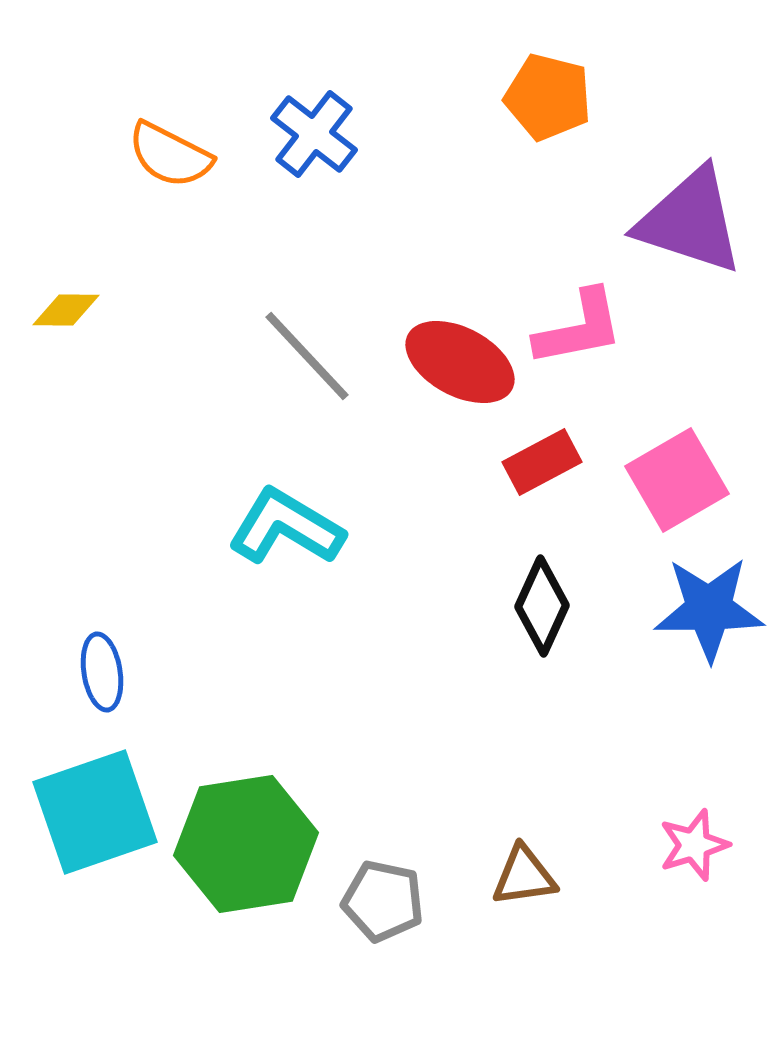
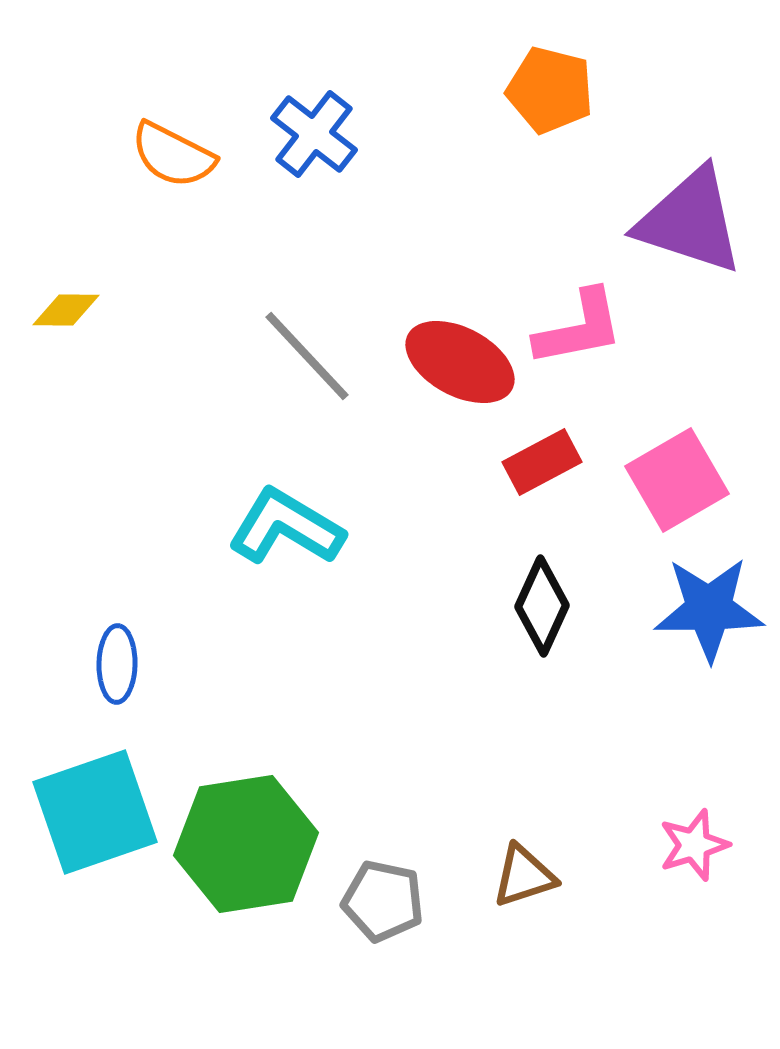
orange pentagon: moved 2 px right, 7 px up
orange semicircle: moved 3 px right
blue ellipse: moved 15 px right, 8 px up; rotated 10 degrees clockwise
brown triangle: rotated 10 degrees counterclockwise
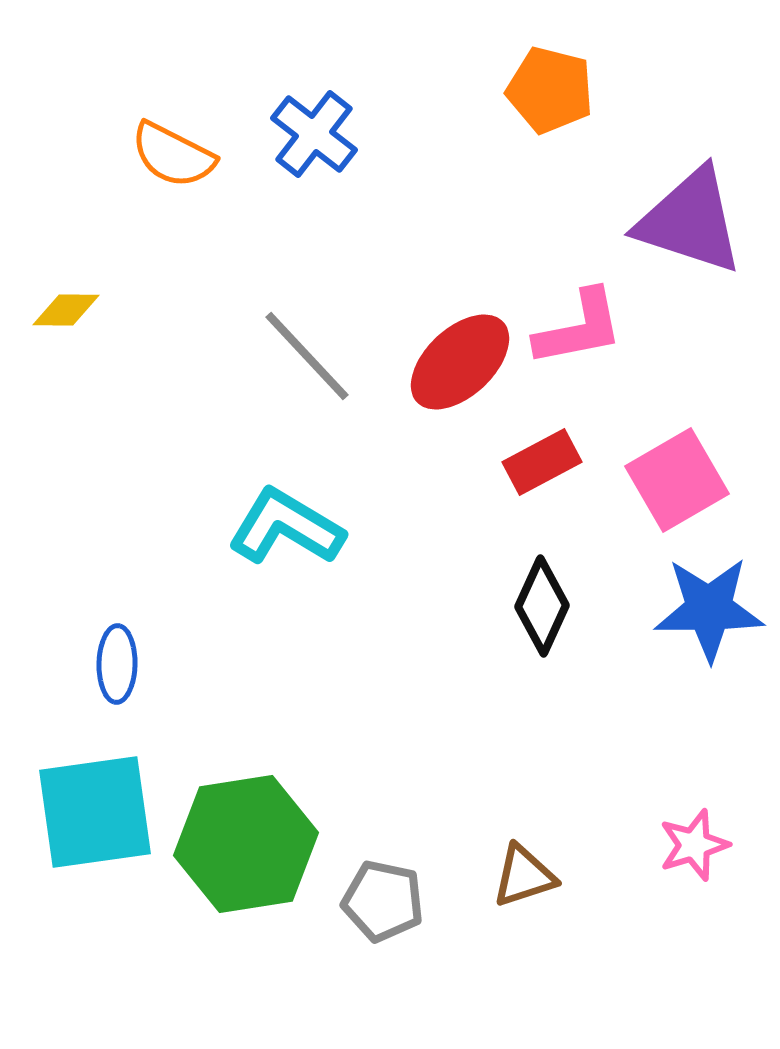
red ellipse: rotated 71 degrees counterclockwise
cyan square: rotated 11 degrees clockwise
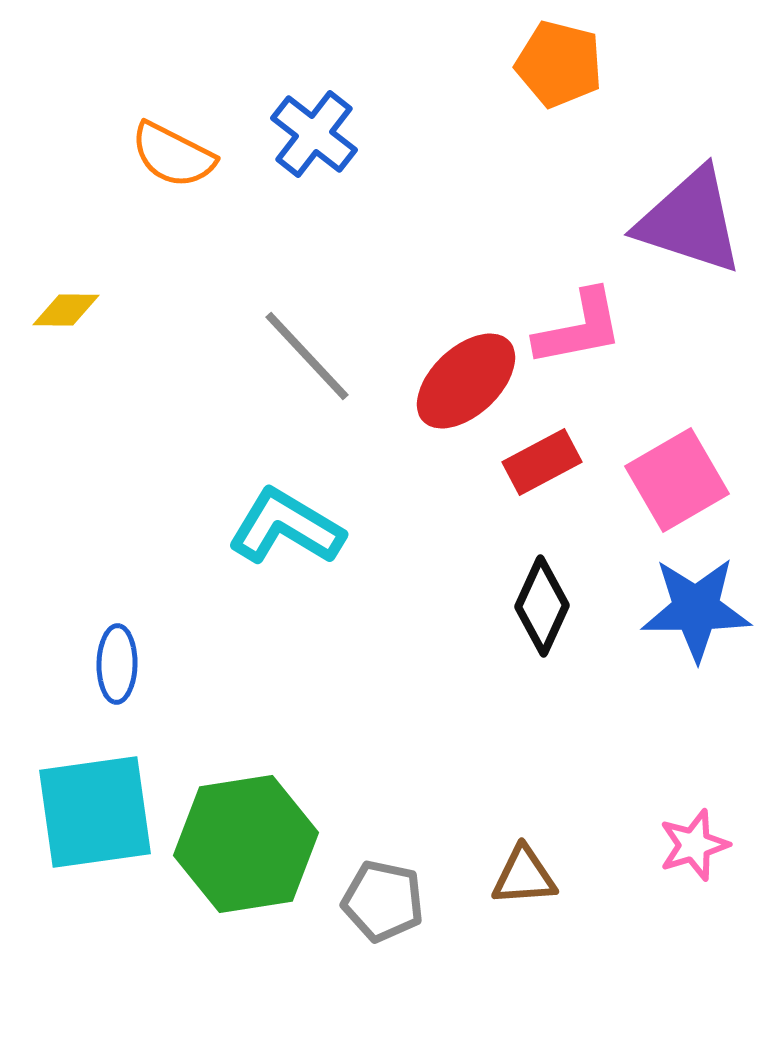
orange pentagon: moved 9 px right, 26 px up
red ellipse: moved 6 px right, 19 px down
blue star: moved 13 px left
brown triangle: rotated 14 degrees clockwise
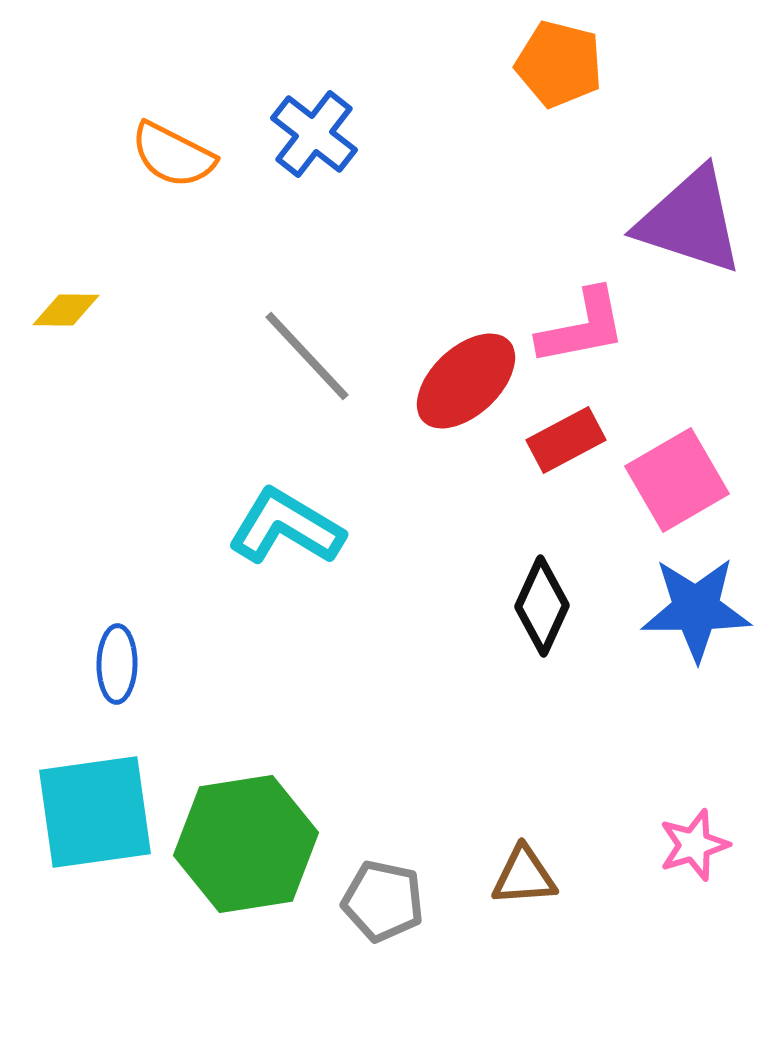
pink L-shape: moved 3 px right, 1 px up
red rectangle: moved 24 px right, 22 px up
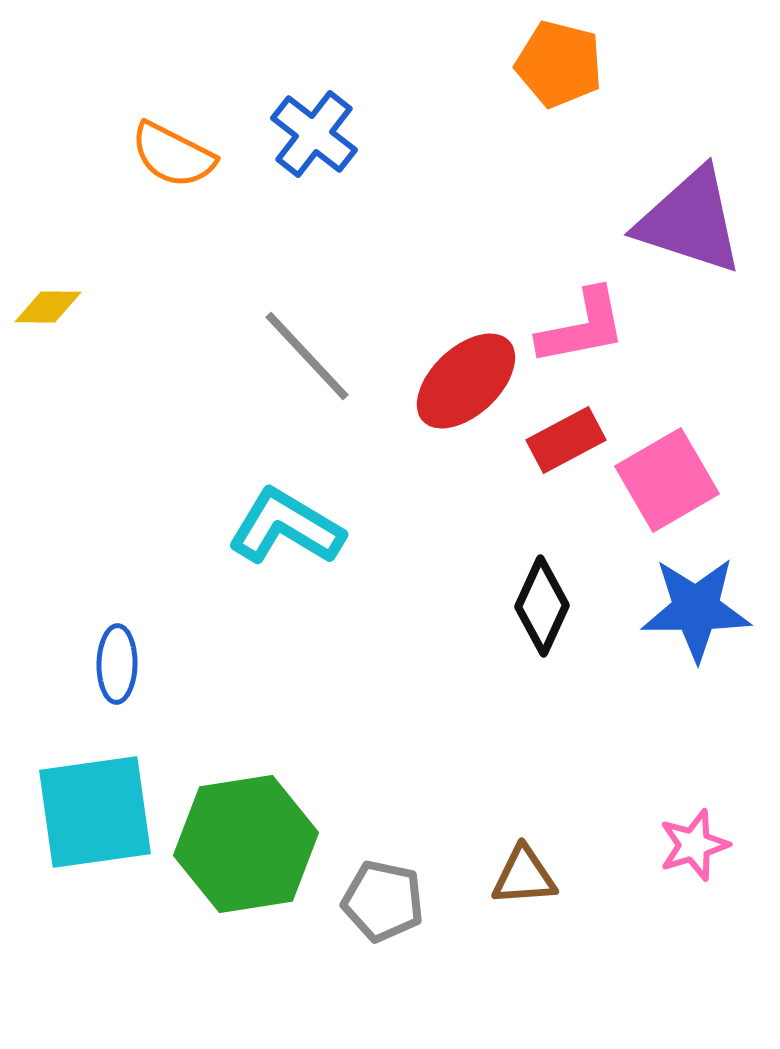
yellow diamond: moved 18 px left, 3 px up
pink square: moved 10 px left
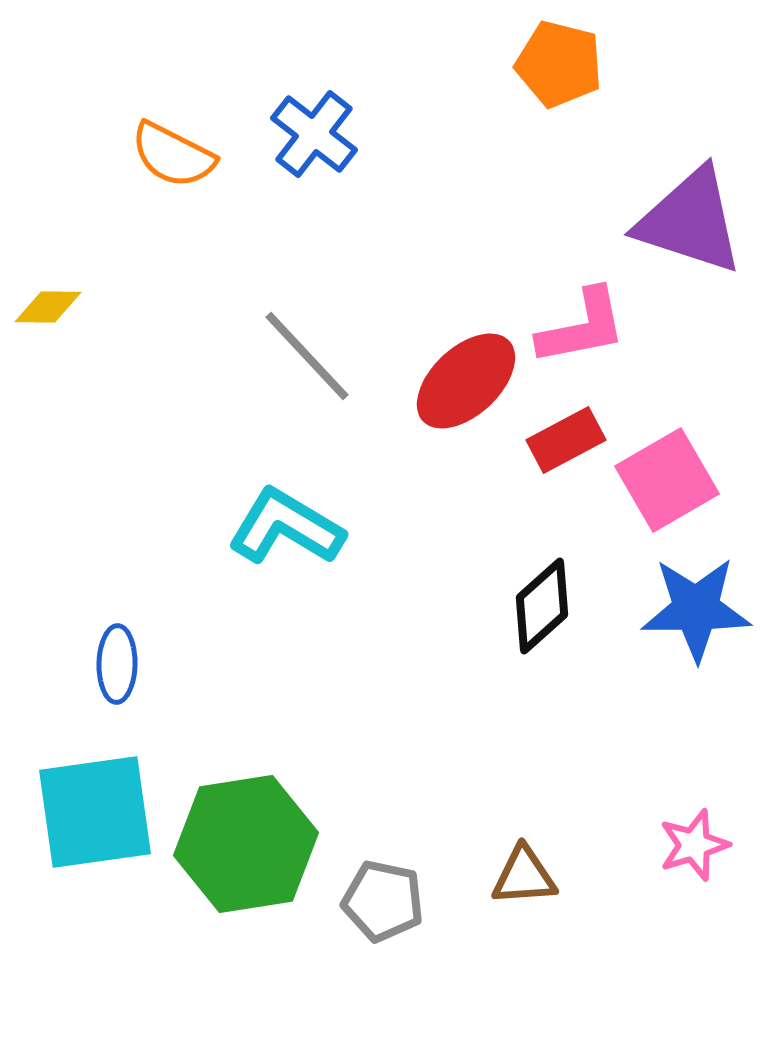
black diamond: rotated 24 degrees clockwise
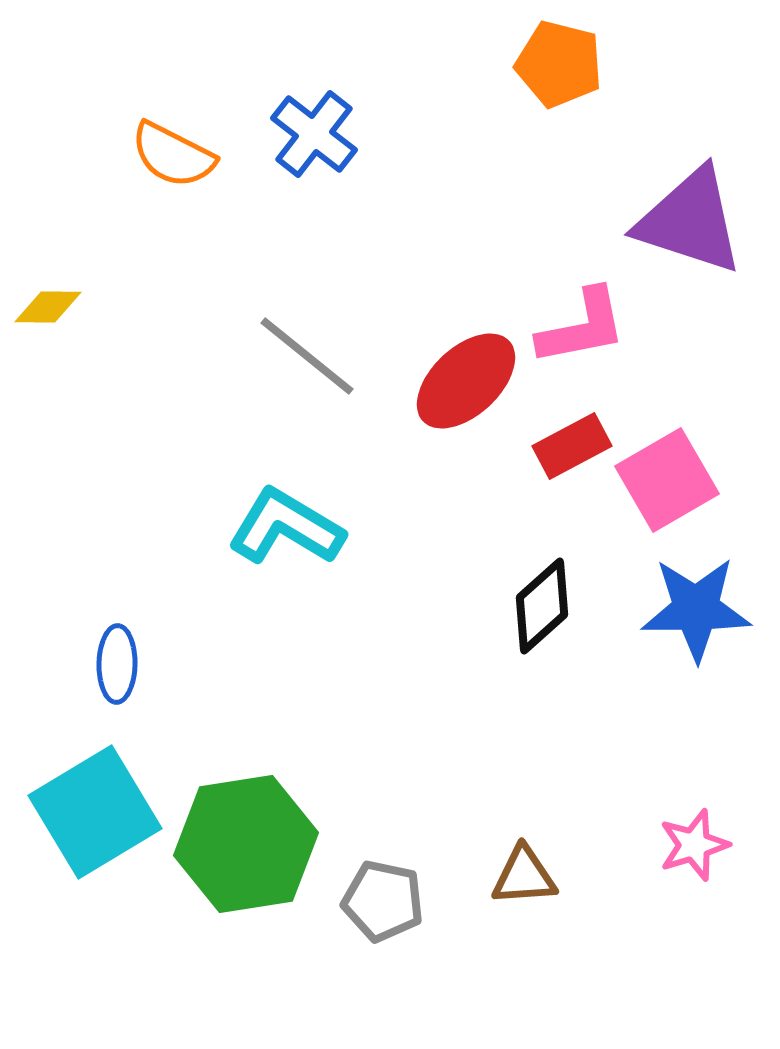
gray line: rotated 8 degrees counterclockwise
red rectangle: moved 6 px right, 6 px down
cyan square: rotated 23 degrees counterclockwise
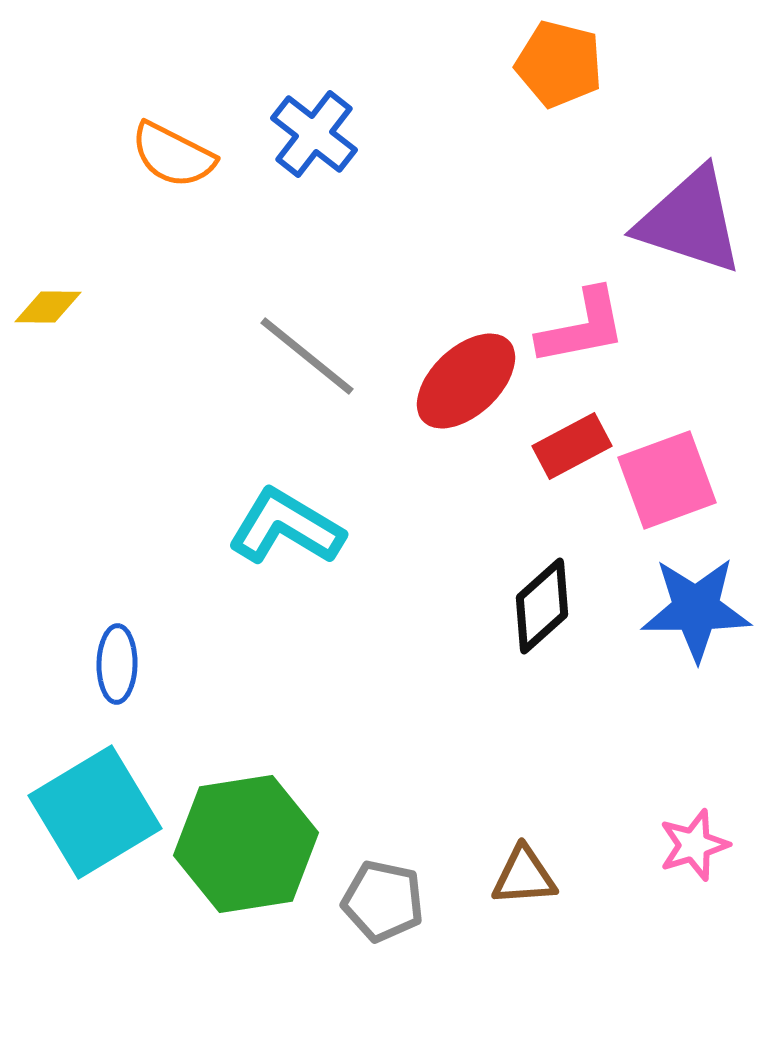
pink square: rotated 10 degrees clockwise
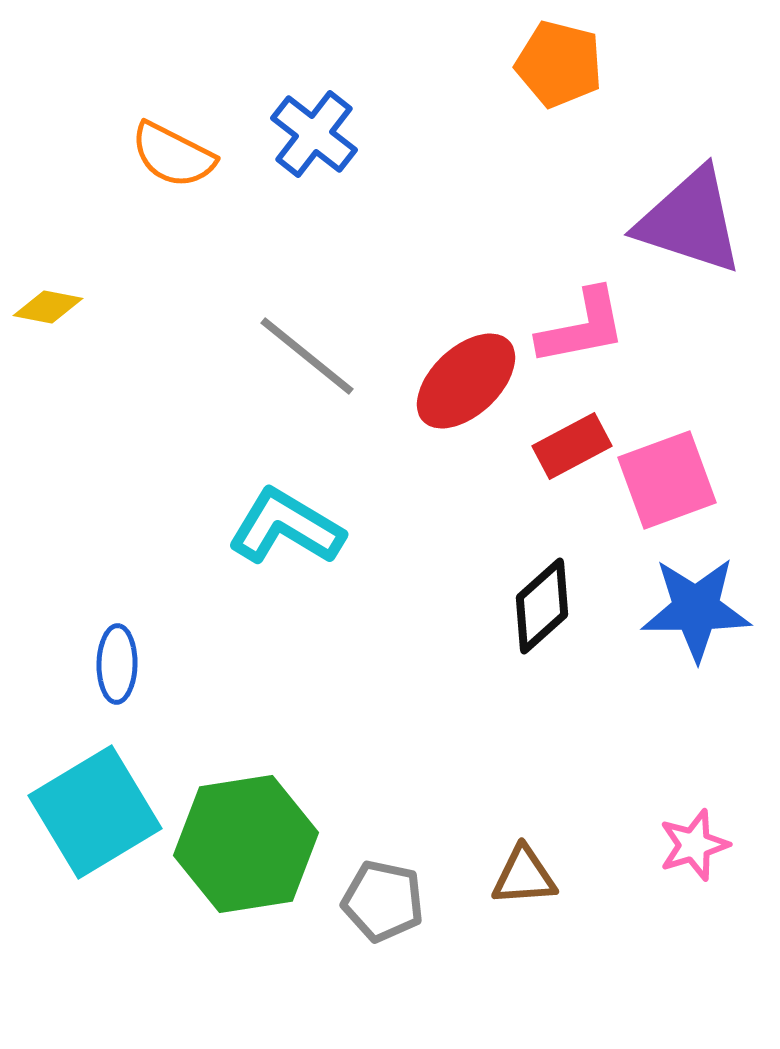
yellow diamond: rotated 10 degrees clockwise
